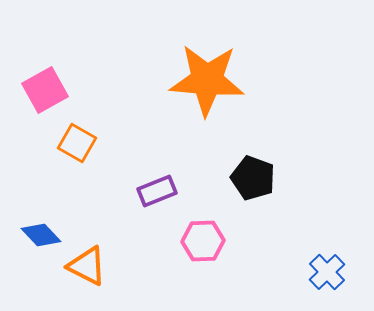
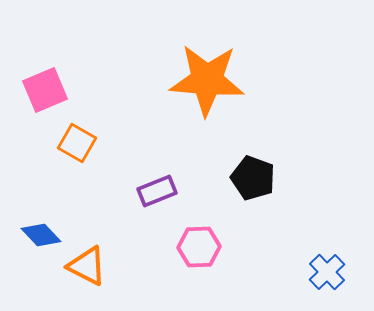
pink square: rotated 6 degrees clockwise
pink hexagon: moved 4 px left, 6 px down
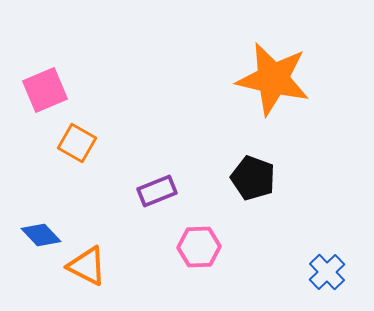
orange star: moved 66 px right, 1 px up; rotated 8 degrees clockwise
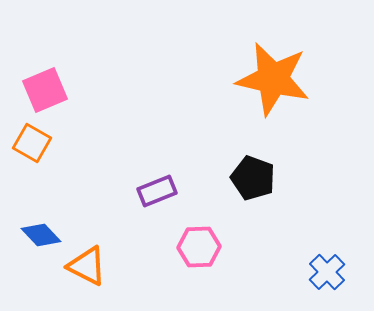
orange square: moved 45 px left
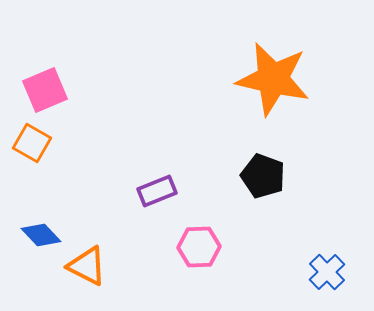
black pentagon: moved 10 px right, 2 px up
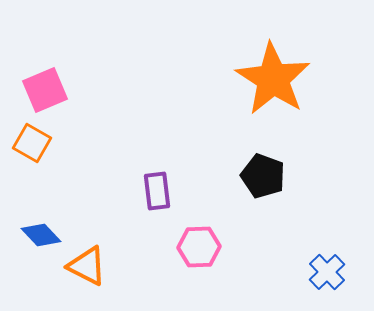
orange star: rotated 20 degrees clockwise
purple rectangle: rotated 75 degrees counterclockwise
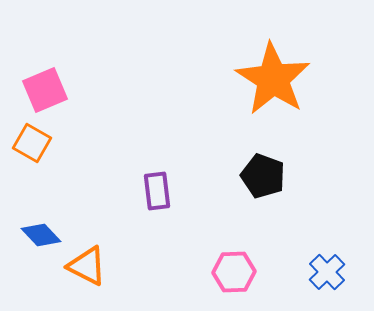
pink hexagon: moved 35 px right, 25 px down
